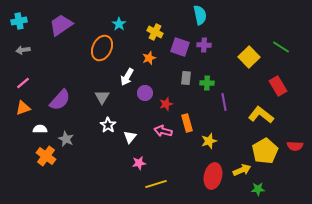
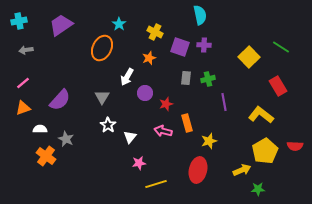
gray arrow: moved 3 px right
green cross: moved 1 px right, 4 px up; rotated 16 degrees counterclockwise
red ellipse: moved 15 px left, 6 px up
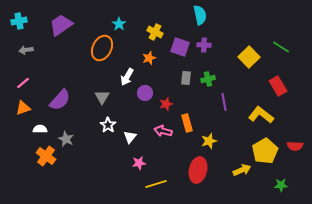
green star: moved 23 px right, 4 px up
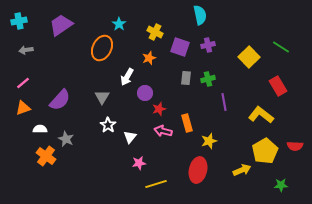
purple cross: moved 4 px right; rotated 16 degrees counterclockwise
red star: moved 7 px left, 5 px down
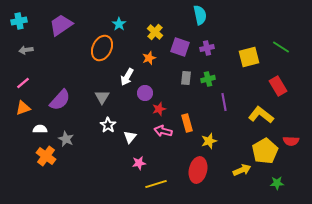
yellow cross: rotated 14 degrees clockwise
purple cross: moved 1 px left, 3 px down
yellow square: rotated 30 degrees clockwise
red semicircle: moved 4 px left, 5 px up
green star: moved 4 px left, 2 px up
